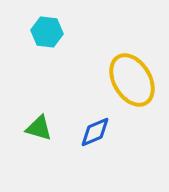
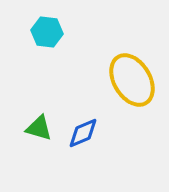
blue diamond: moved 12 px left, 1 px down
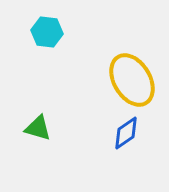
green triangle: moved 1 px left
blue diamond: moved 43 px right; rotated 12 degrees counterclockwise
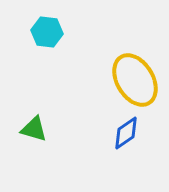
yellow ellipse: moved 3 px right
green triangle: moved 4 px left, 1 px down
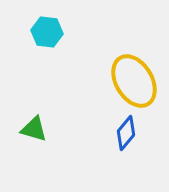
yellow ellipse: moved 1 px left, 1 px down
blue diamond: rotated 16 degrees counterclockwise
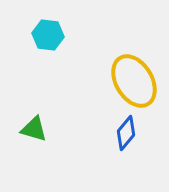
cyan hexagon: moved 1 px right, 3 px down
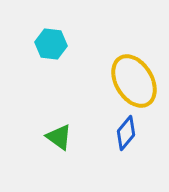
cyan hexagon: moved 3 px right, 9 px down
green triangle: moved 25 px right, 8 px down; rotated 20 degrees clockwise
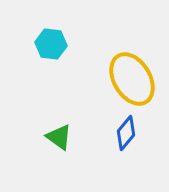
yellow ellipse: moved 2 px left, 2 px up
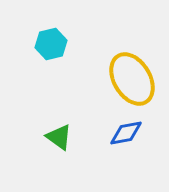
cyan hexagon: rotated 20 degrees counterclockwise
blue diamond: rotated 40 degrees clockwise
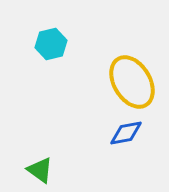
yellow ellipse: moved 3 px down
green triangle: moved 19 px left, 33 px down
